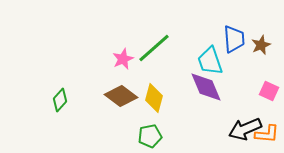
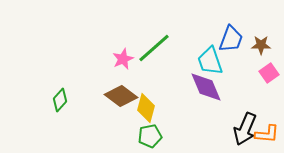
blue trapezoid: moved 3 px left; rotated 24 degrees clockwise
brown star: rotated 24 degrees clockwise
pink square: moved 18 px up; rotated 30 degrees clockwise
yellow diamond: moved 8 px left, 10 px down
black arrow: rotated 44 degrees counterclockwise
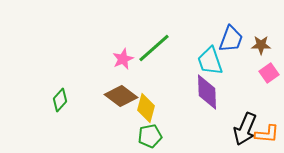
purple diamond: moved 1 px right, 5 px down; rotated 21 degrees clockwise
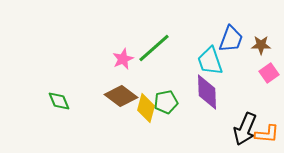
green diamond: moved 1 px left, 1 px down; rotated 65 degrees counterclockwise
green pentagon: moved 16 px right, 34 px up
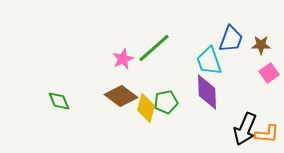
cyan trapezoid: moved 1 px left
